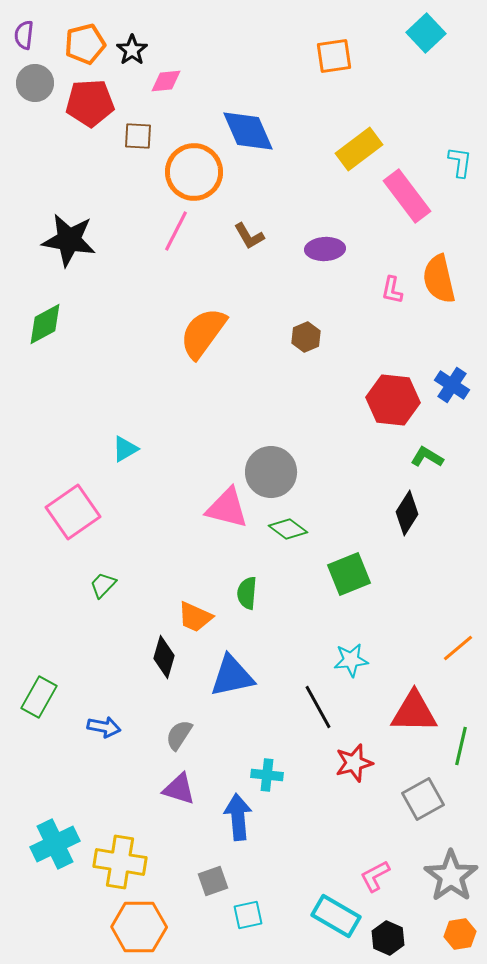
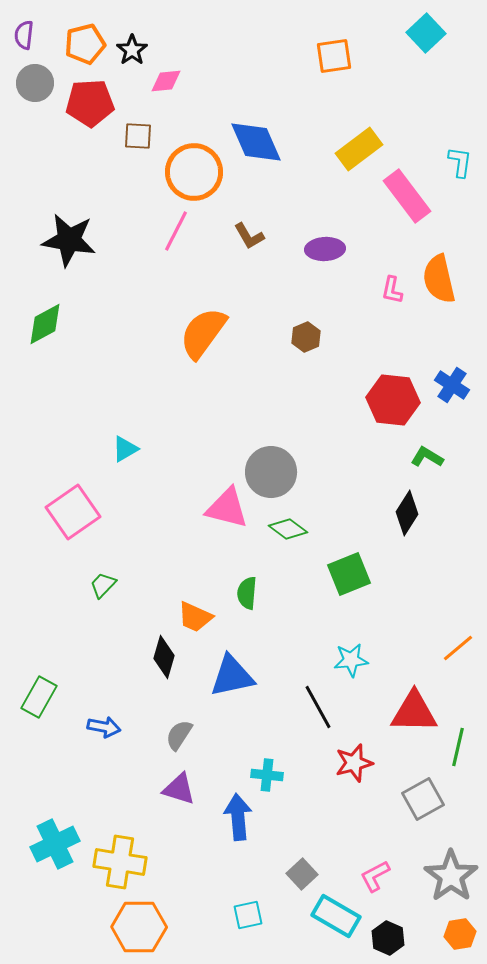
blue diamond at (248, 131): moved 8 px right, 11 px down
green line at (461, 746): moved 3 px left, 1 px down
gray square at (213, 881): moved 89 px right, 7 px up; rotated 24 degrees counterclockwise
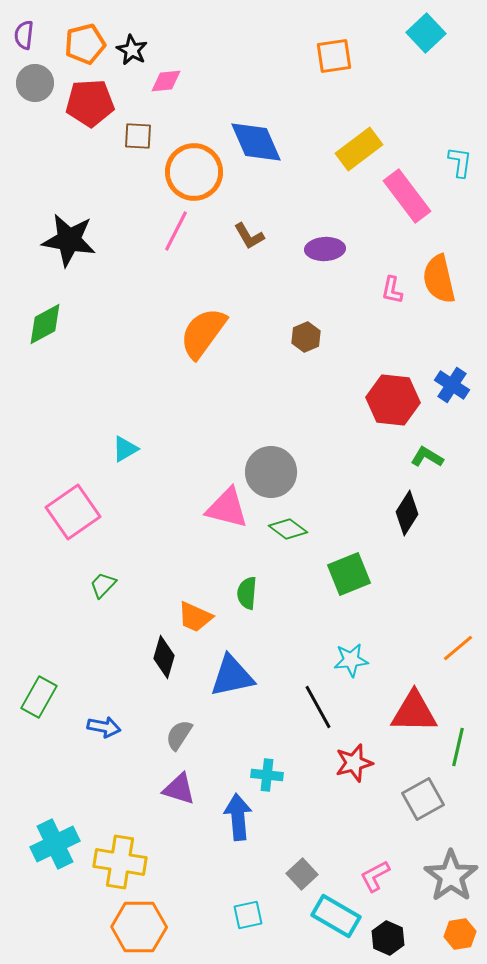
black star at (132, 50): rotated 8 degrees counterclockwise
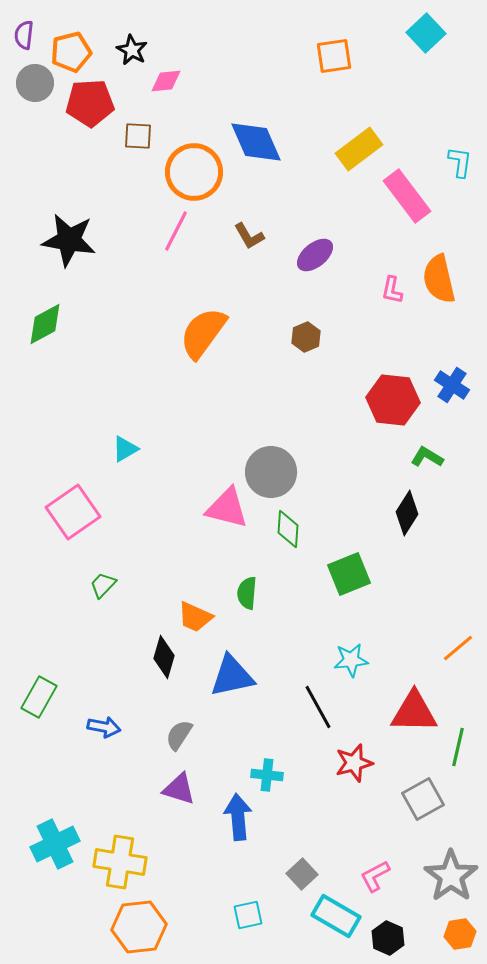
orange pentagon at (85, 44): moved 14 px left, 8 px down
purple ellipse at (325, 249): moved 10 px left, 6 px down; rotated 36 degrees counterclockwise
green diamond at (288, 529): rotated 57 degrees clockwise
orange hexagon at (139, 927): rotated 6 degrees counterclockwise
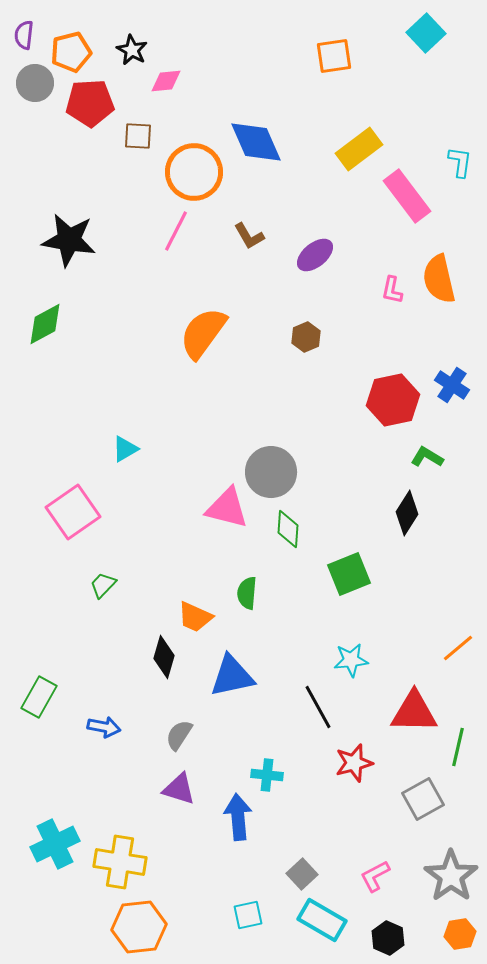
red hexagon at (393, 400): rotated 18 degrees counterclockwise
cyan rectangle at (336, 916): moved 14 px left, 4 px down
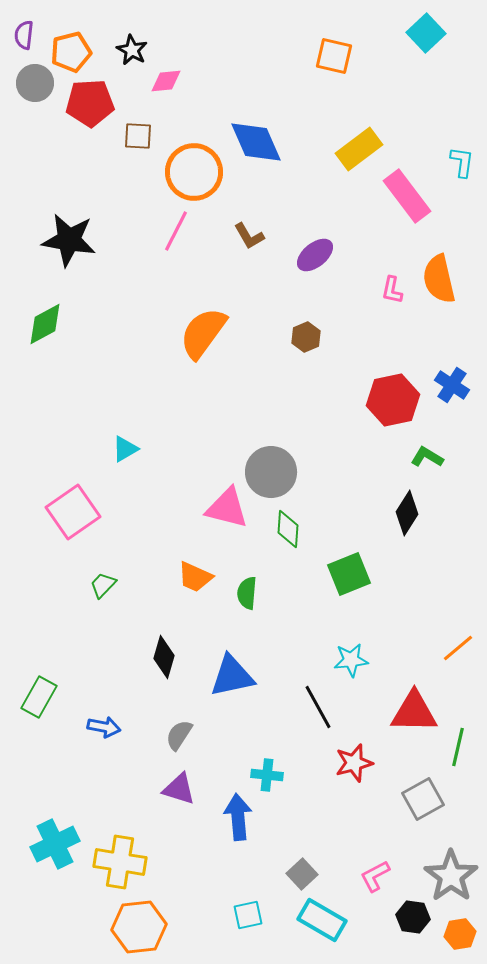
orange square at (334, 56): rotated 21 degrees clockwise
cyan L-shape at (460, 162): moved 2 px right
orange trapezoid at (195, 617): moved 40 px up
black hexagon at (388, 938): moved 25 px right, 21 px up; rotated 16 degrees counterclockwise
